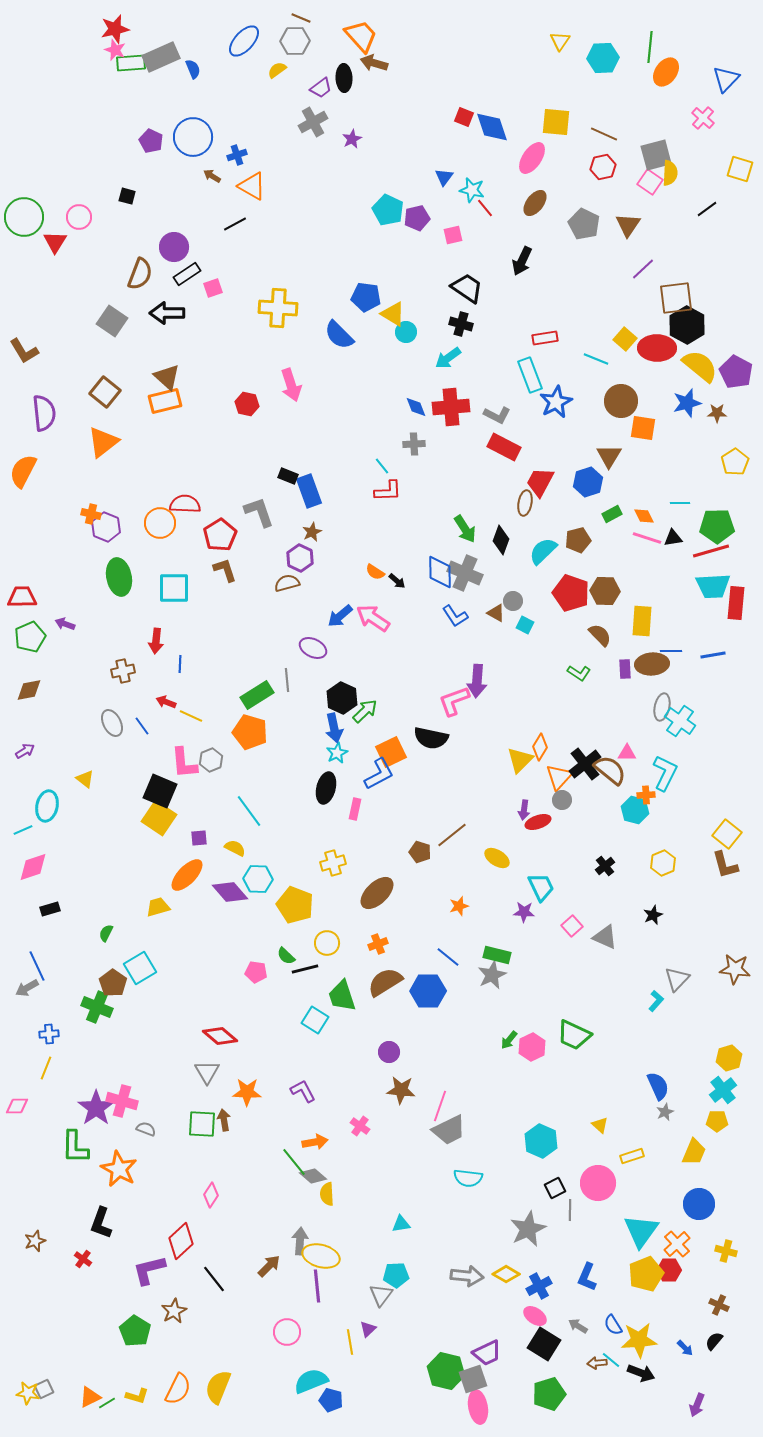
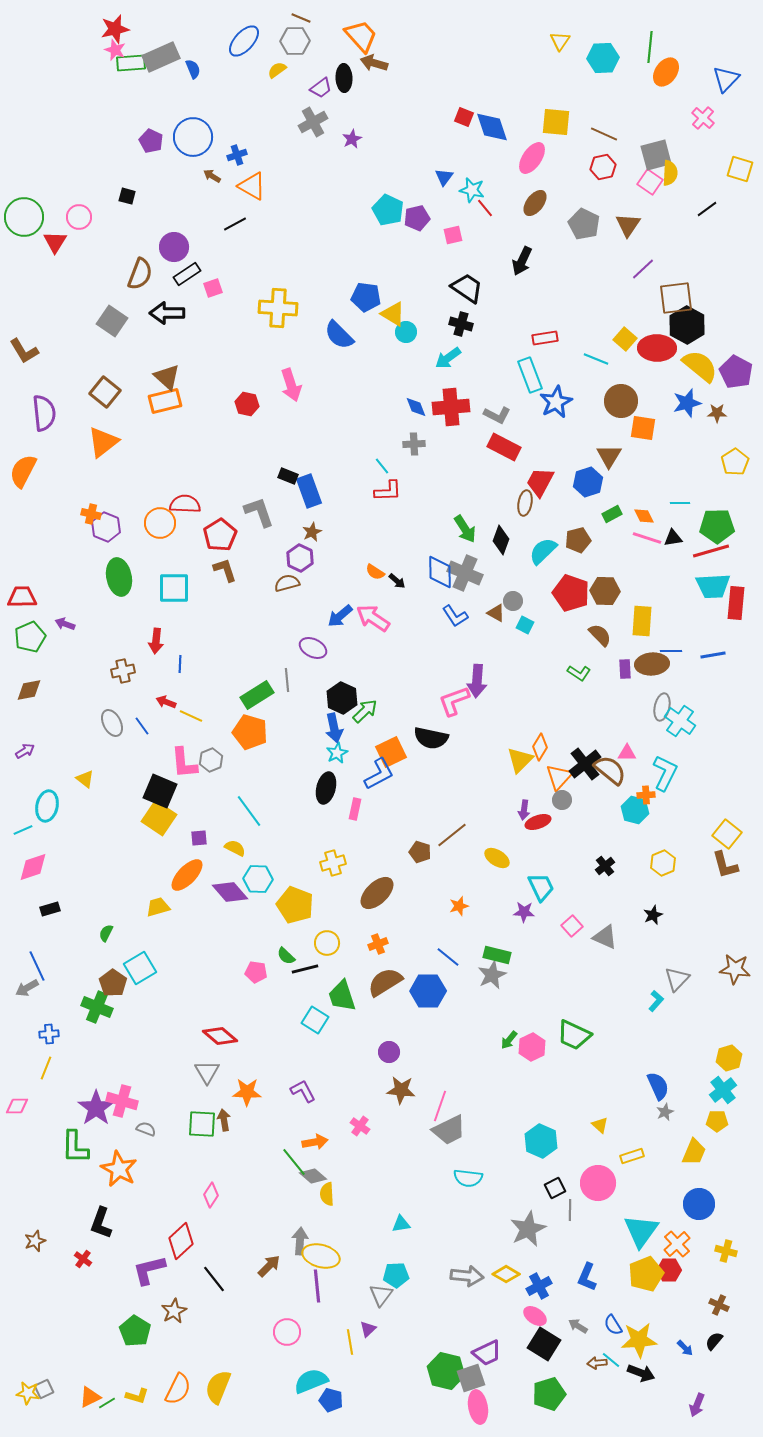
gray square at (473, 1379): moved 2 px left, 1 px up
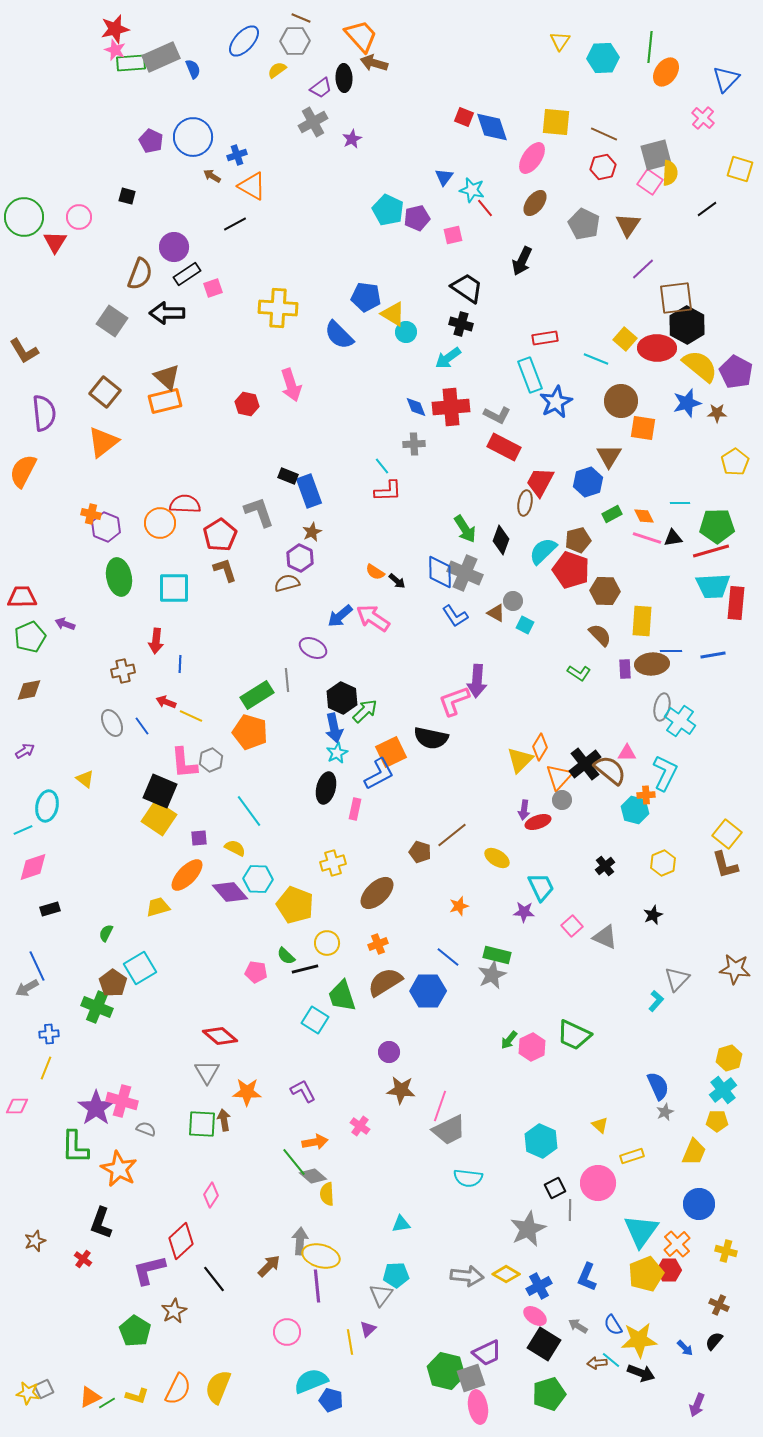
red pentagon at (571, 593): moved 23 px up
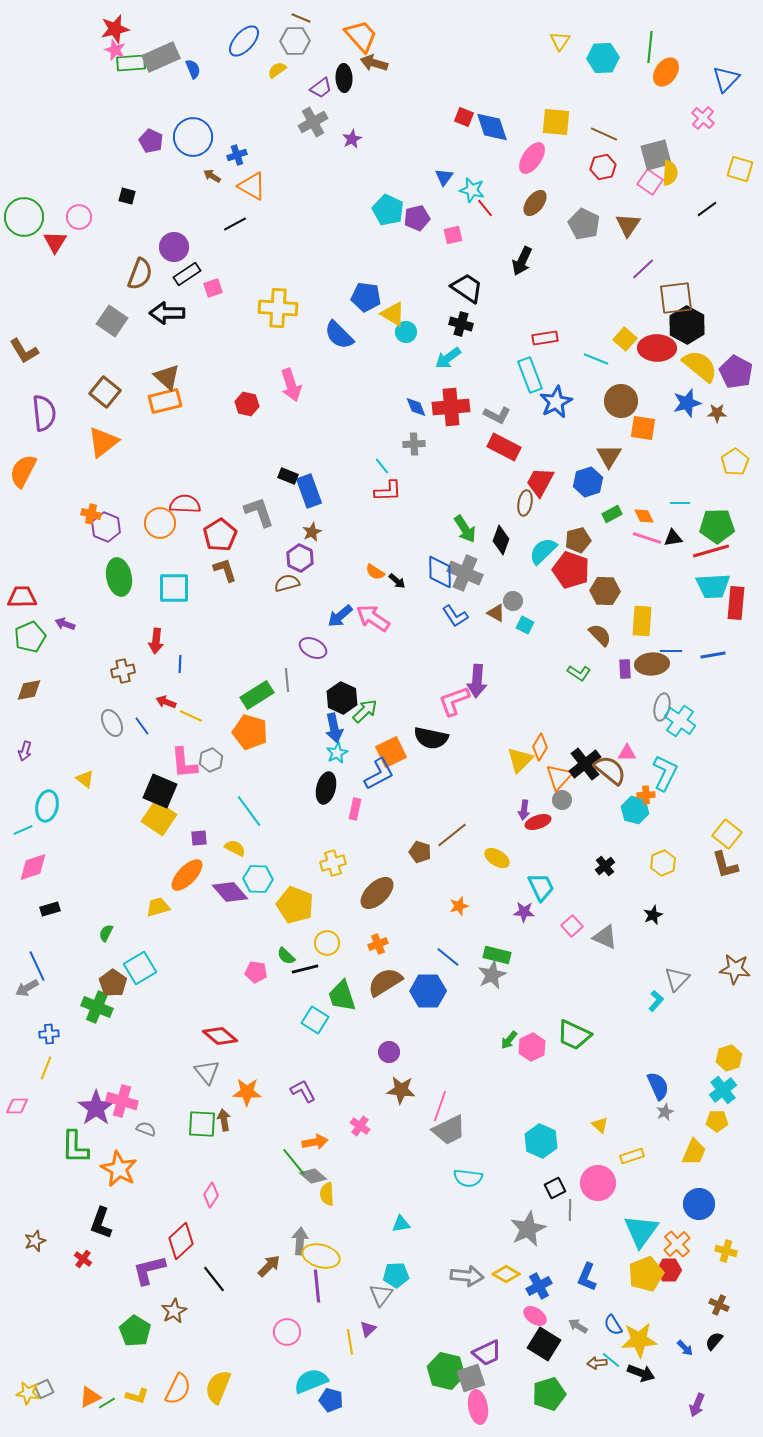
purple arrow at (25, 751): rotated 138 degrees clockwise
gray triangle at (207, 1072): rotated 8 degrees counterclockwise
